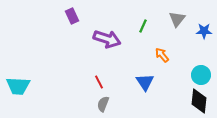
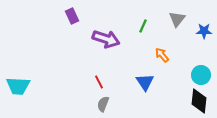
purple arrow: moved 1 px left
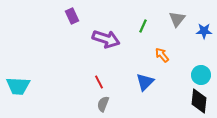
blue triangle: rotated 18 degrees clockwise
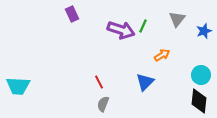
purple rectangle: moved 2 px up
blue star: rotated 21 degrees counterclockwise
purple arrow: moved 15 px right, 9 px up
orange arrow: rotated 98 degrees clockwise
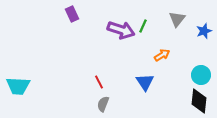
blue triangle: rotated 18 degrees counterclockwise
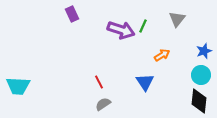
blue star: moved 20 px down
gray semicircle: rotated 35 degrees clockwise
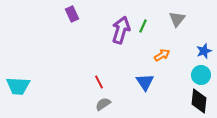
purple arrow: rotated 92 degrees counterclockwise
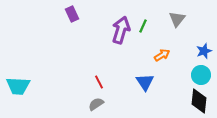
gray semicircle: moved 7 px left
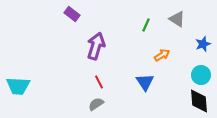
purple rectangle: rotated 28 degrees counterclockwise
gray triangle: rotated 36 degrees counterclockwise
green line: moved 3 px right, 1 px up
purple arrow: moved 25 px left, 16 px down
blue star: moved 1 px left, 7 px up
black diamond: rotated 10 degrees counterclockwise
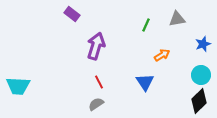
gray triangle: rotated 42 degrees counterclockwise
black diamond: rotated 50 degrees clockwise
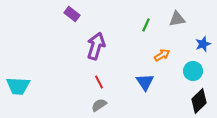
cyan circle: moved 8 px left, 4 px up
gray semicircle: moved 3 px right, 1 px down
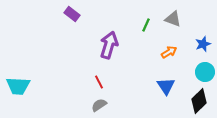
gray triangle: moved 4 px left; rotated 30 degrees clockwise
purple arrow: moved 13 px right, 1 px up
orange arrow: moved 7 px right, 3 px up
cyan circle: moved 12 px right, 1 px down
blue triangle: moved 21 px right, 4 px down
